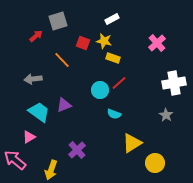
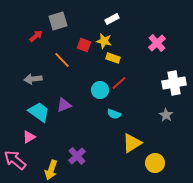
red square: moved 1 px right, 2 px down
purple cross: moved 6 px down
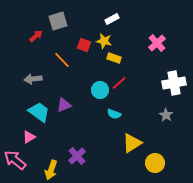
yellow rectangle: moved 1 px right
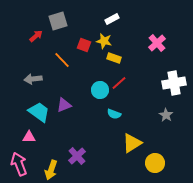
pink triangle: rotated 32 degrees clockwise
pink arrow: moved 4 px right, 4 px down; rotated 30 degrees clockwise
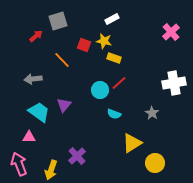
pink cross: moved 14 px right, 11 px up
purple triangle: rotated 28 degrees counterclockwise
gray star: moved 14 px left, 2 px up
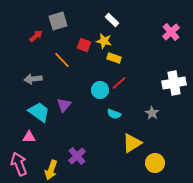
white rectangle: moved 1 px down; rotated 72 degrees clockwise
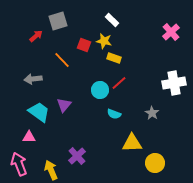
yellow triangle: rotated 30 degrees clockwise
yellow arrow: rotated 138 degrees clockwise
